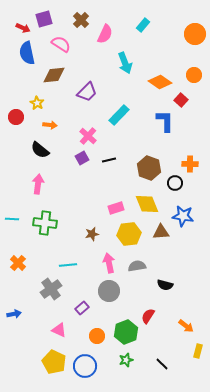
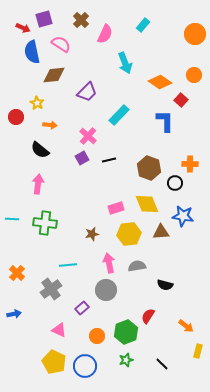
blue semicircle at (27, 53): moved 5 px right, 1 px up
orange cross at (18, 263): moved 1 px left, 10 px down
gray circle at (109, 291): moved 3 px left, 1 px up
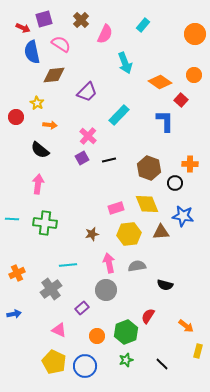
orange cross at (17, 273): rotated 21 degrees clockwise
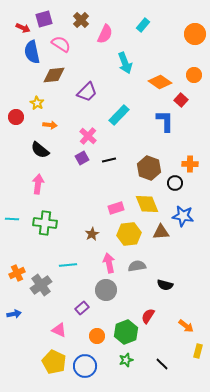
brown star at (92, 234): rotated 16 degrees counterclockwise
gray cross at (51, 289): moved 10 px left, 4 px up
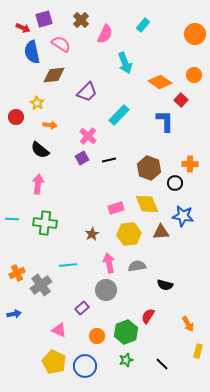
orange arrow at (186, 326): moved 2 px right, 2 px up; rotated 21 degrees clockwise
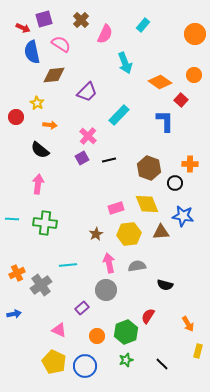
brown star at (92, 234): moved 4 px right
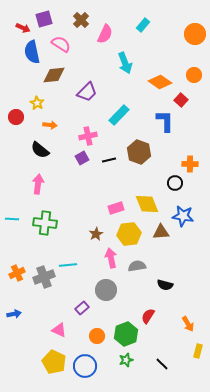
pink cross at (88, 136): rotated 36 degrees clockwise
brown hexagon at (149, 168): moved 10 px left, 16 px up
pink arrow at (109, 263): moved 2 px right, 5 px up
gray cross at (41, 285): moved 3 px right, 8 px up; rotated 15 degrees clockwise
green hexagon at (126, 332): moved 2 px down
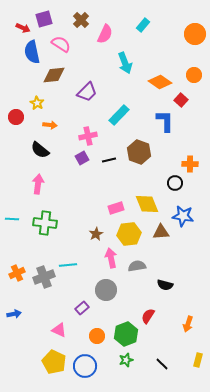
orange arrow at (188, 324): rotated 49 degrees clockwise
yellow rectangle at (198, 351): moved 9 px down
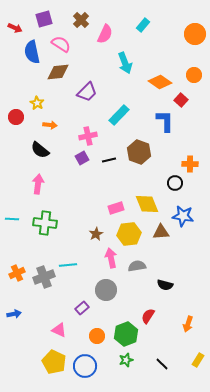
red arrow at (23, 28): moved 8 px left
brown diamond at (54, 75): moved 4 px right, 3 px up
yellow rectangle at (198, 360): rotated 16 degrees clockwise
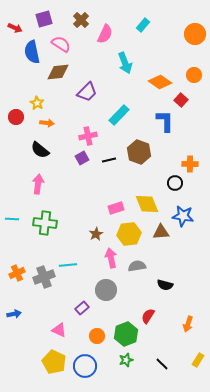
orange arrow at (50, 125): moved 3 px left, 2 px up
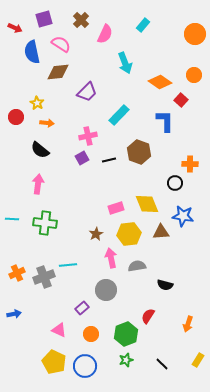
orange circle at (97, 336): moved 6 px left, 2 px up
